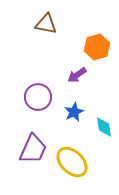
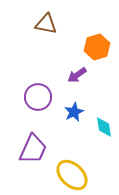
yellow ellipse: moved 13 px down
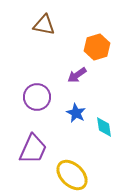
brown triangle: moved 2 px left, 1 px down
purple circle: moved 1 px left
blue star: moved 2 px right, 1 px down; rotated 18 degrees counterclockwise
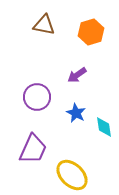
orange hexagon: moved 6 px left, 15 px up
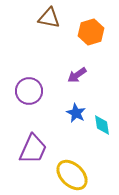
brown triangle: moved 5 px right, 7 px up
purple circle: moved 8 px left, 6 px up
cyan diamond: moved 2 px left, 2 px up
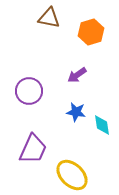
blue star: moved 1 px up; rotated 18 degrees counterclockwise
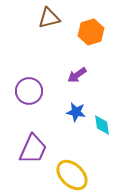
brown triangle: rotated 25 degrees counterclockwise
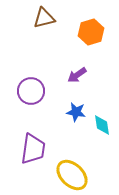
brown triangle: moved 5 px left
purple circle: moved 2 px right
purple trapezoid: rotated 16 degrees counterclockwise
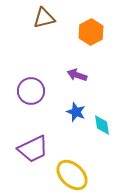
orange hexagon: rotated 10 degrees counterclockwise
purple arrow: rotated 54 degrees clockwise
blue star: rotated 12 degrees clockwise
purple trapezoid: rotated 56 degrees clockwise
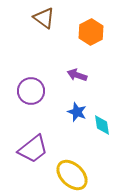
brown triangle: rotated 50 degrees clockwise
blue star: moved 1 px right
purple trapezoid: rotated 12 degrees counterclockwise
